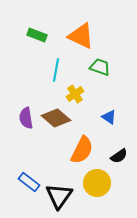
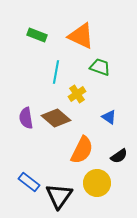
cyan line: moved 2 px down
yellow cross: moved 2 px right
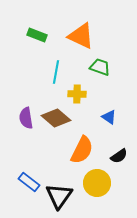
yellow cross: rotated 36 degrees clockwise
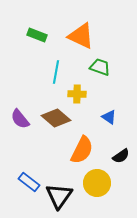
purple semicircle: moved 6 px left, 1 px down; rotated 30 degrees counterclockwise
black semicircle: moved 2 px right
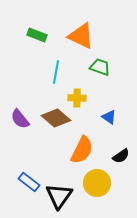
yellow cross: moved 4 px down
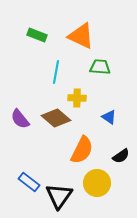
green trapezoid: rotated 15 degrees counterclockwise
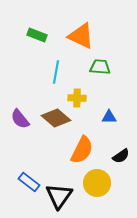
blue triangle: rotated 35 degrees counterclockwise
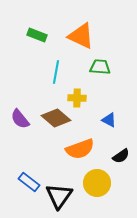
blue triangle: moved 3 px down; rotated 28 degrees clockwise
orange semicircle: moved 2 px left, 1 px up; rotated 44 degrees clockwise
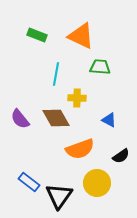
cyan line: moved 2 px down
brown diamond: rotated 20 degrees clockwise
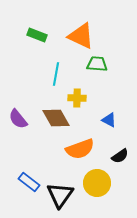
green trapezoid: moved 3 px left, 3 px up
purple semicircle: moved 2 px left
black semicircle: moved 1 px left
black triangle: moved 1 px right, 1 px up
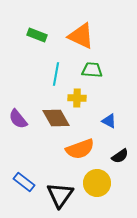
green trapezoid: moved 5 px left, 6 px down
blue triangle: moved 1 px down
blue rectangle: moved 5 px left
